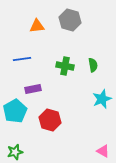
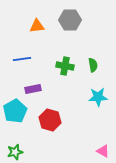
gray hexagon: rotated 15 degrees counterclockwise
cyan star: moved 4 px left, 2 px up; rotated 18 degrees clockwise
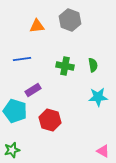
gray hexagon: rotated 20 degrees clockwise
purple rectangle: moved 1 px down; rotated 21 degrees counterclockwise
cyan pentagon: rotated 25 degrees counterclockwise
green star: moved 3 px left, 2 px up
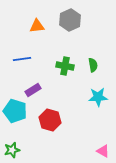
gray hexagon: rotated 15 degrees clockwise
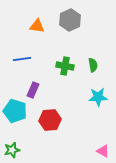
orange triangle: rotated 14 degrees clockwise
purple rectangle: rotated 35 degrees counterclockwise
red hexagon: rotated 20 degrees counterclockwise
